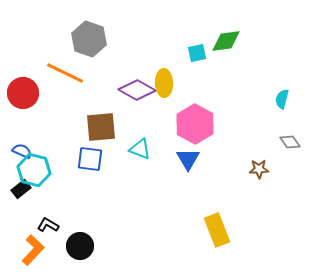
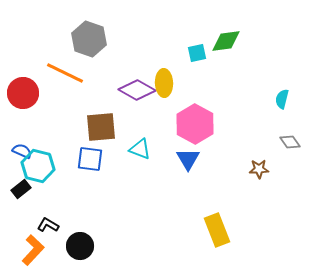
cyan hexagon: moved 4 px right, 4 px up
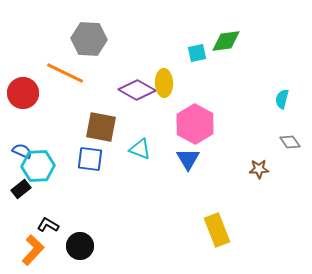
gray hexagon: rotated 16 degrees counterclockwise
brown square: rotated 16 degrees clockwise
cyan hexagon: rotated 16 degrees counterclockwise
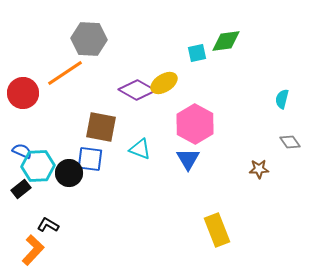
orange line: rotated 60 degrees counterclockwise
yellow ellipse: rotated 60 degrees clockwise
black circle: moved 11 px left, 73 px up
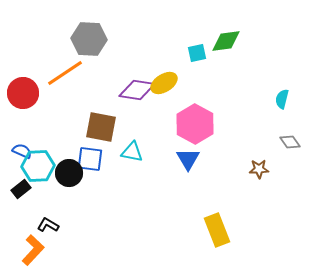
purple diamond: rotated 21 degrees counterclockwise
cyan triangle: moved 8 px left, 3 px down; rotated 10 degrees counterclockwise
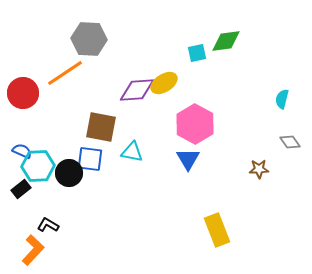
purple diamond: rotated 12 degrees counterclockwise
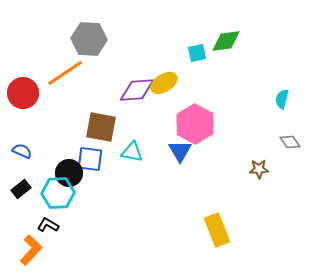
blue triangle: moved 8 px left, 8 px up
cyan hexagon: moved 20 px right, 27 px down
orange L-shape: moved 2 px left
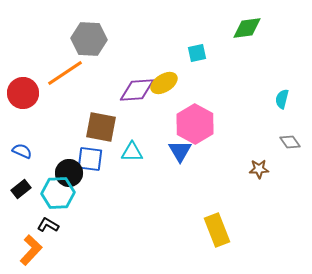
green diamond: moved 21 px right, 13 px up
cyan triangle: rotated 10 degrees counterclockwise
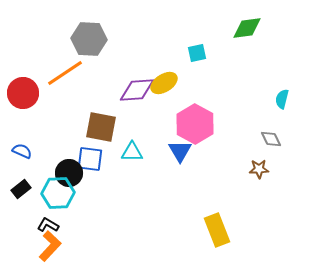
gray diamond: moved 19 px left, 3 px up; rotated 10 degrees clockwise
orange L-shape: moved 19 px right, 4 px up
